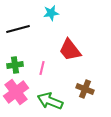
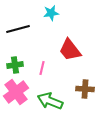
brown cross: rotated 18 degrees counterclockwise
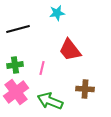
cyan star: moved 6 px right
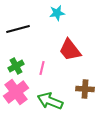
green cross: moved 1 px right, 1 px down; rotated 21 degrees counterclockwise
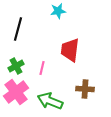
cyan star: moved 1 px right, 2 px up
black line: rotated 60 degrees counterclockwise
red trapezoid: rotated 45 degrees clockwise
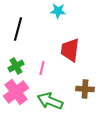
cyan star: rotated 14 degrees clockwise
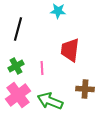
pink line: rotated 16 degrees counterclockwise
pink cross: moved 2 px right, 3 px down
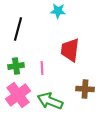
green cross: rotated 21 degrees clockwise
